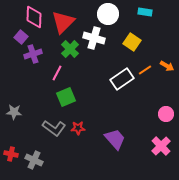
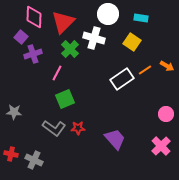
cyan rectangle: moved 4 px left, 6 px down
green square: moved 1 px left, 2 px down
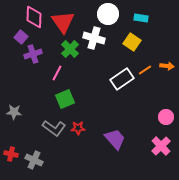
red triangle: rotated 20 degrees counterclockwise
orange arrow: rotated 24 degrees counterclockwise
pink circle: moved 3 px down
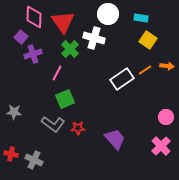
yellow square: moved 16 px right, 2 px up
gray L-shape: moved 1 px left, 4 px up
